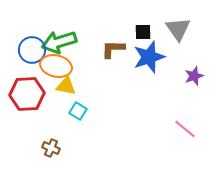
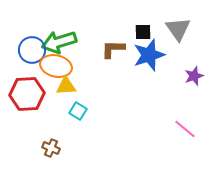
blue star: moved 2 px up
yellow triangle: rotated 15 degrees counterclockwise
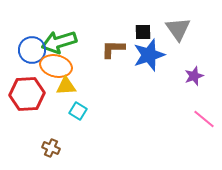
pink line: moved 19 px right, 10 px up
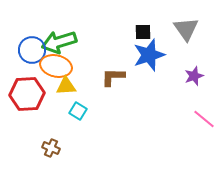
gray triangle: moved 8 px right
brown L-shape: moved 28 px down
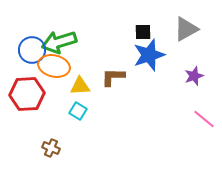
gray triangle: rotated 36 degrees clockwise
orange ellipse: moved 2 px left
yellow triangle: moved 14 px right
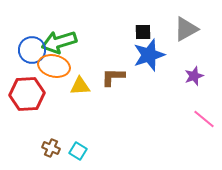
cyan square: moved 40 px down
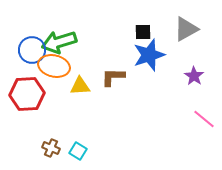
purple star: rotated 18 degrees counterclockwise
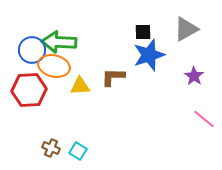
green arrow: rotated 20 degrees clockwise
red hexagon: moved 2 px right, 4 px up
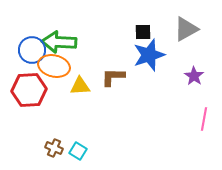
pink line: rotated 60 degrees clockwise
brown cross: moved 3 px right
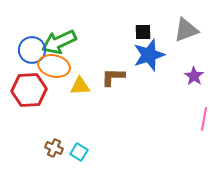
gray triangle: moved 1 px down; rotated 8 degrees clockwise
green arrow: rotated 28 degrees counterclockwise
cyan square: moved 1 px right, 1 px down
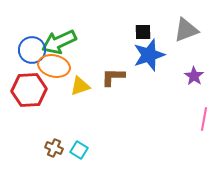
yellow triangle: rotated 15 degrees counterclockwise
cyan square: moved 2 px up
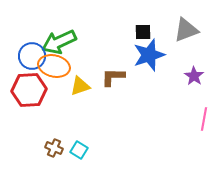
blue circle: moved 6 px down
